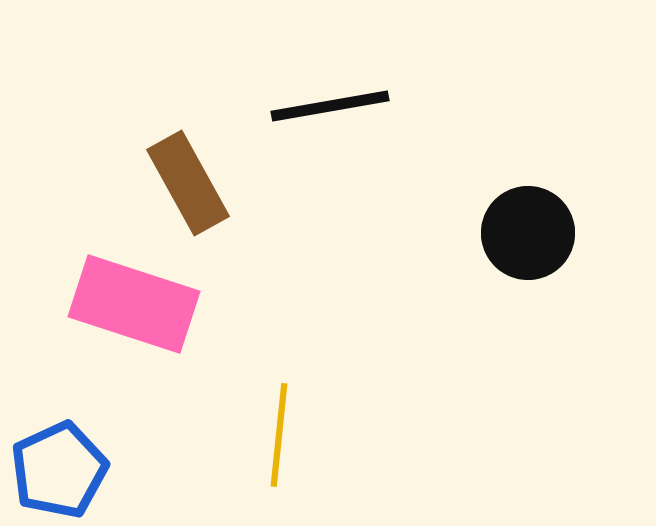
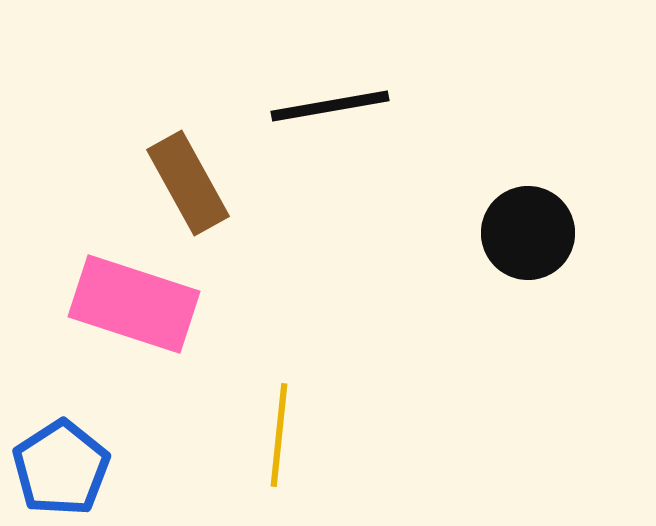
blue pentagon: moved 2 px right, 2 px up; rotated 8 degrees counterclockwise
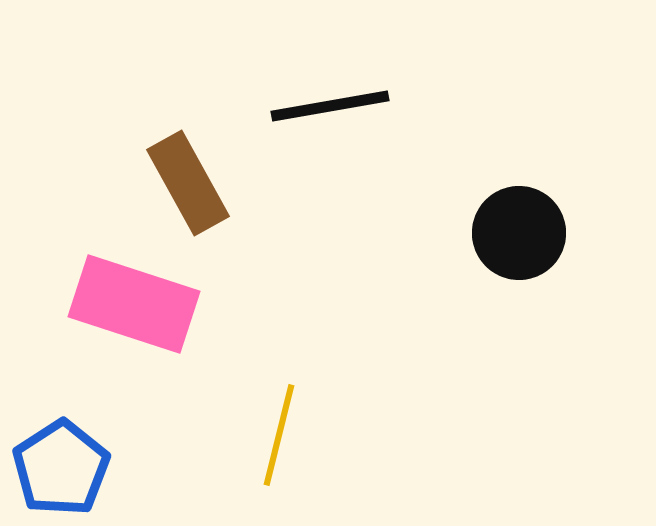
black circle: moved 9 px left
yellow line: rotated 8 degrees clockwise
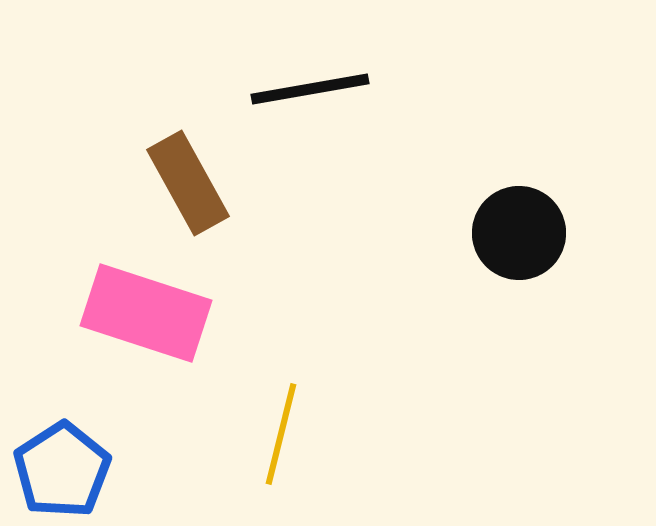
black line: moved 20 px left, 17 px up
pink rectangle: moved 12 px right, 9 px down
yellow line: moved 2 px right, 1 px up
blue pentagon: moved 1 px right, 2 px down
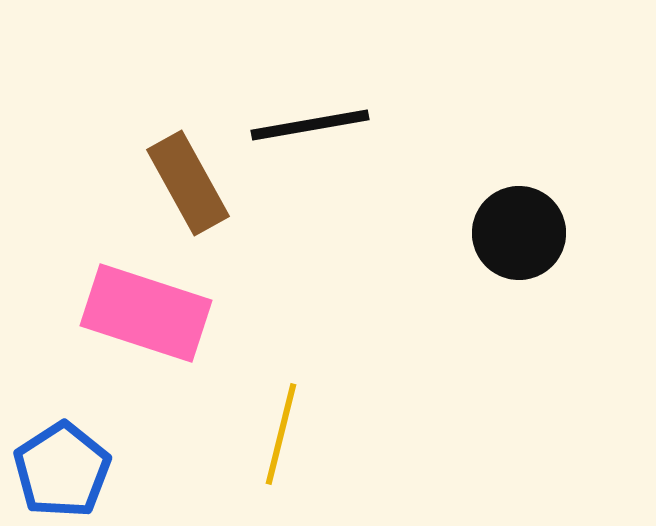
black line: moved 36 px down
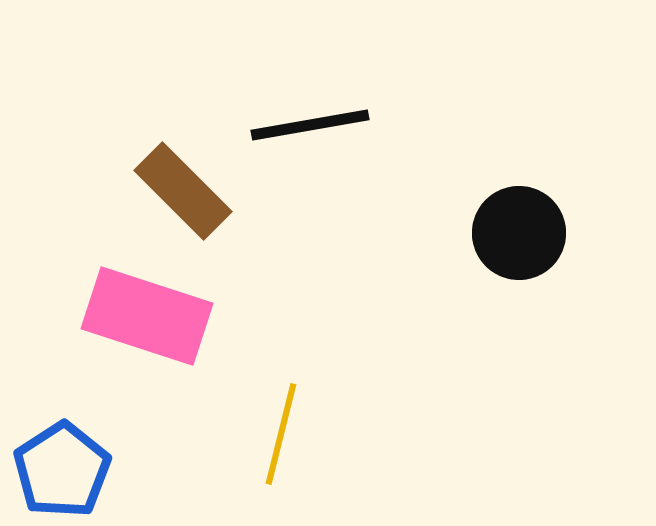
brown rectangle: moved 5 px left, 8 px down; rotated 16 degrees counterclockwise
pink rectangle: moved 1 px right, 3 px down
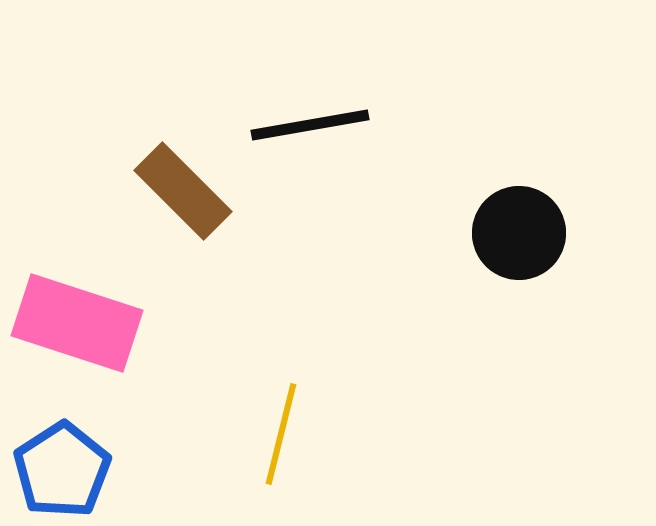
pink rectangle: moved 70 px left, 7 px down
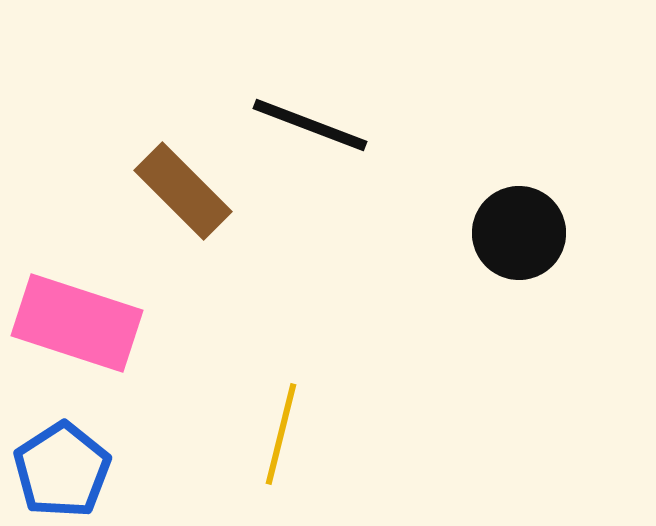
black line: rotated 31 degrees clockwise
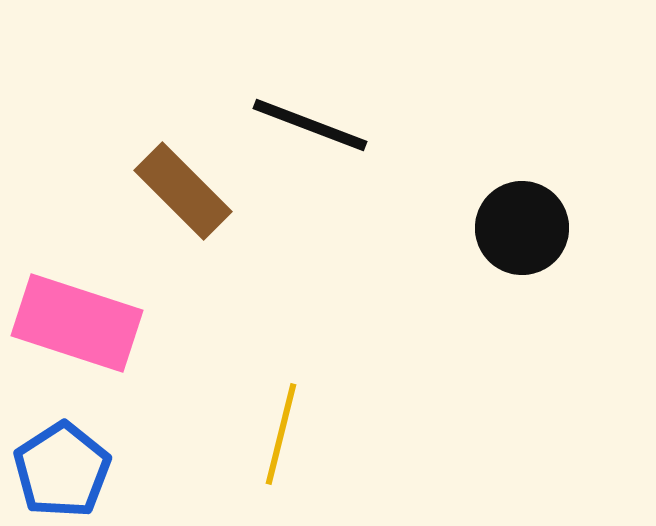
black circle: moved 3 px right, 5 px up
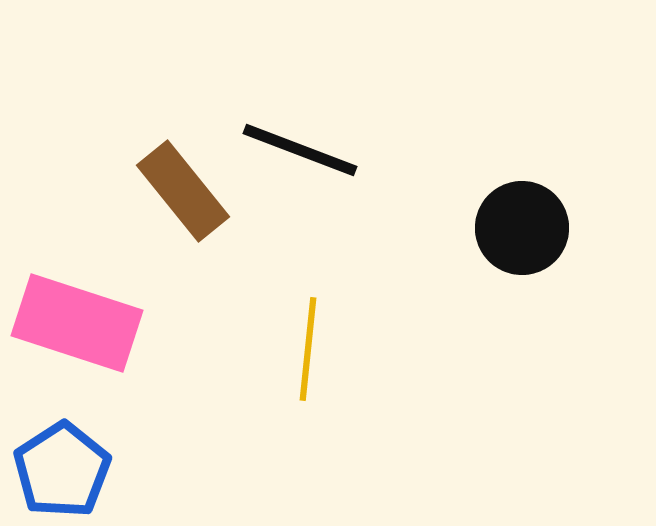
black line: moved 10 px left, 25 px down
brown rectangle: rotated 6 degrees clockwise
yellow line: moved 27 px right, 85 px up; rotated 8 degrees counterclockwise
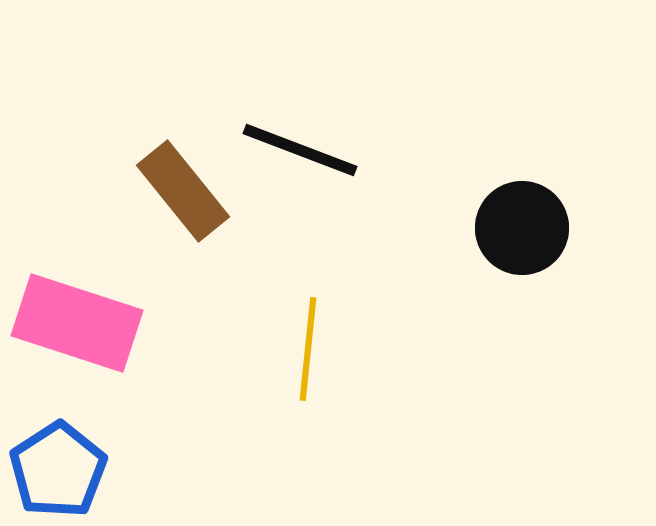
blue pentagon: moved 4 px left
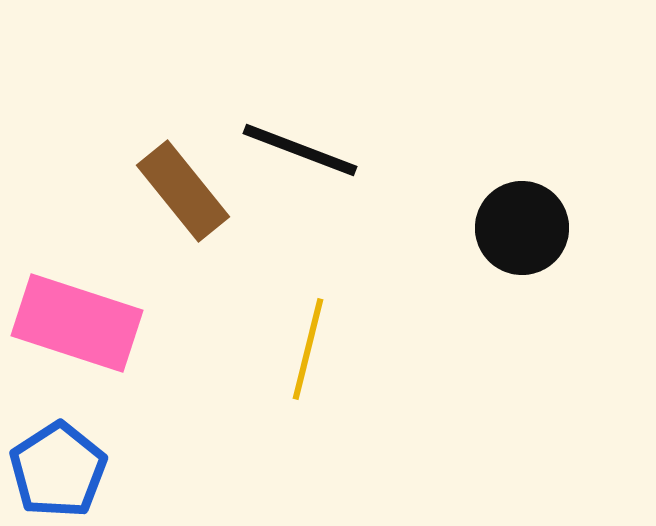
yellow line: rotated 8 degrees clockwise
